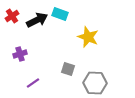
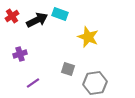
gray hexagon: rotated 10 degrees counterclockwise
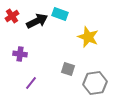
black arrow: moved 1 px down
purple cross: rotated 24 degrees clockwise
purple line: moved 2 px left; rotated 16 degrees counterclockwise
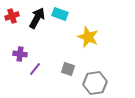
red cross: rotated 16 degrees clockwise
black arrow: moved 3 px up; rotated 35 degrees counterclockwise
purple line: moved 4 px right, 14 px up
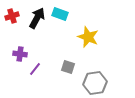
gray square: moved 2 px up
